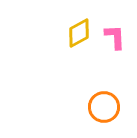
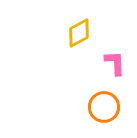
pink L-shape: moved 26 px down
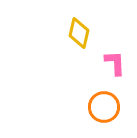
yellow diamond: rotated 48 degrees counterclockwise
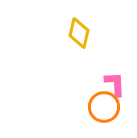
pink L-shape: moved 21 px down
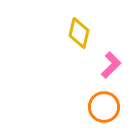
pink L-shape: moved 4 px left, 19 px up; rotated 48 degrees clockwise
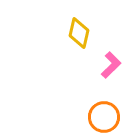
orange circle: moved 10 px down
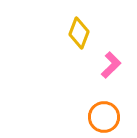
yellow diamond: rotated 8 degrees clockwise
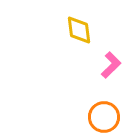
yellow diamond: moved 3 px up; rotated 28 degrees counterclockwise
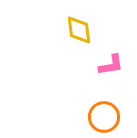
pink L-shape: rotated 36 degrees clockwise
